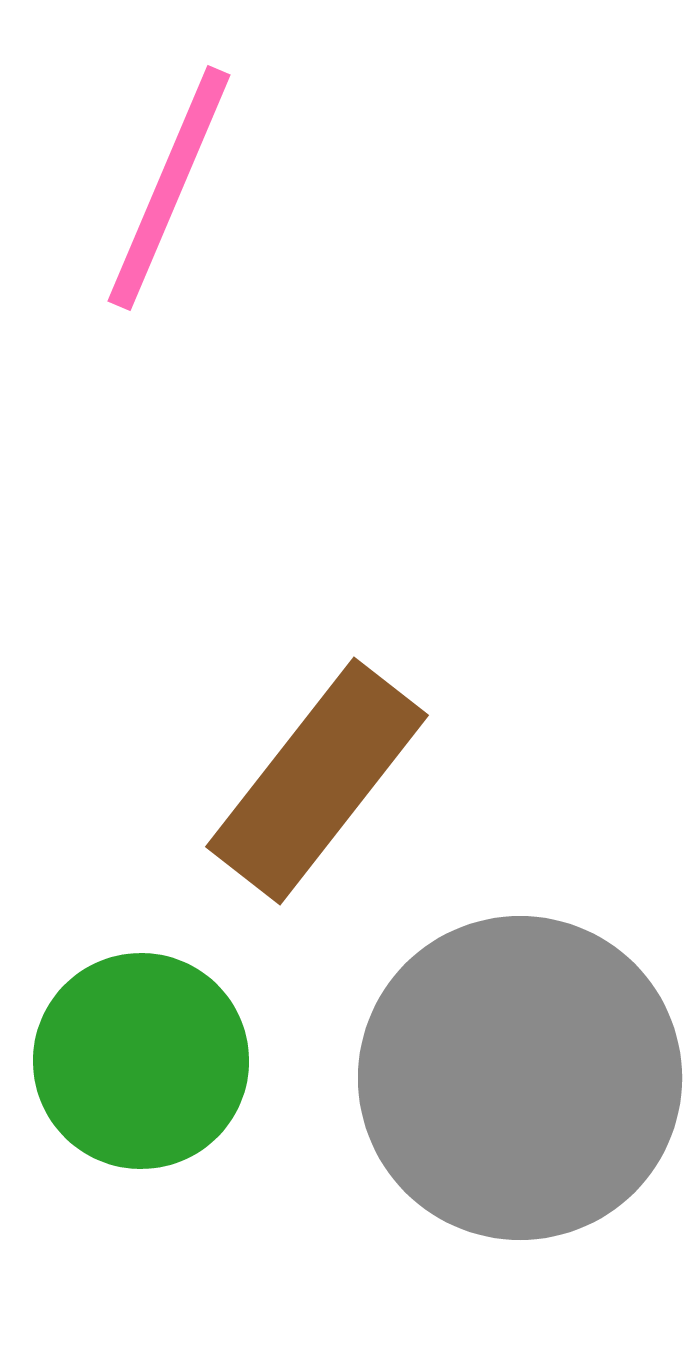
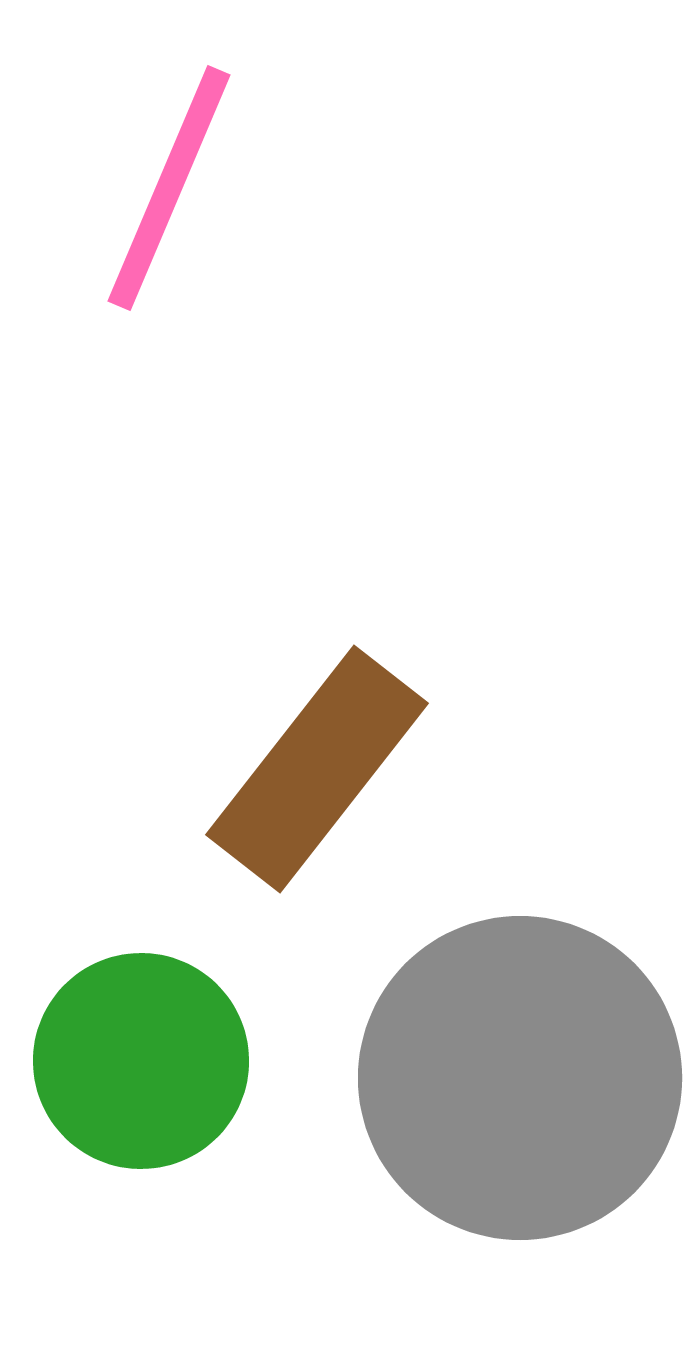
brown rectangle: moved 12 px up
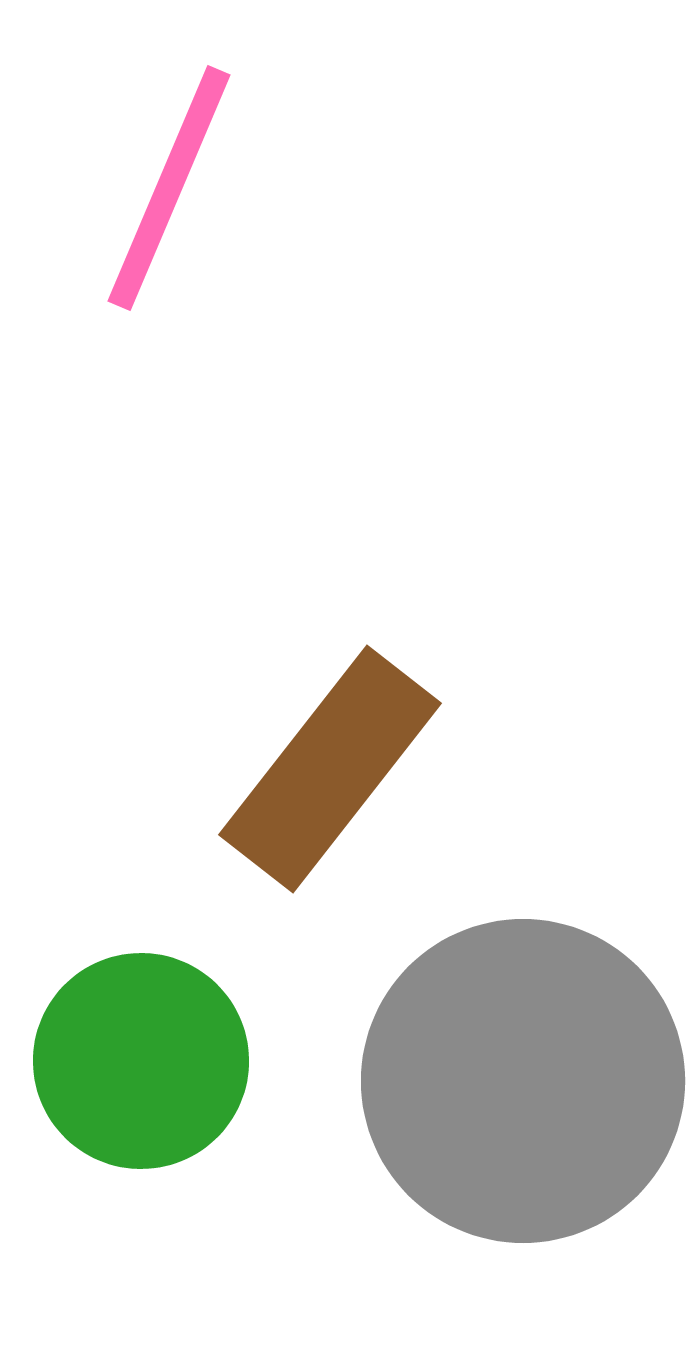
brown rectangle: moved 13 px right
gray circle: moved 3 px right, 3 px down
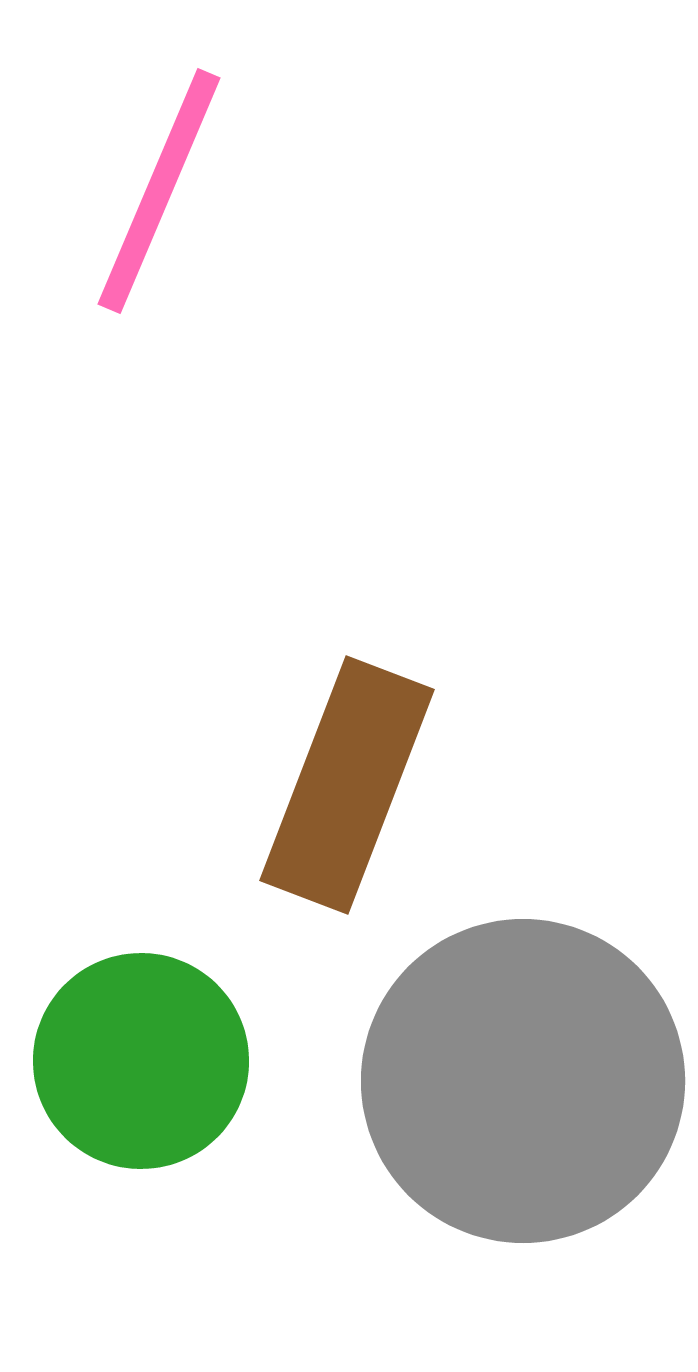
pink line: moved 10 px left, 3 px down
brown rectangle: moved 17 px right, 16 px down; rotated 17 degrees counterclockwise
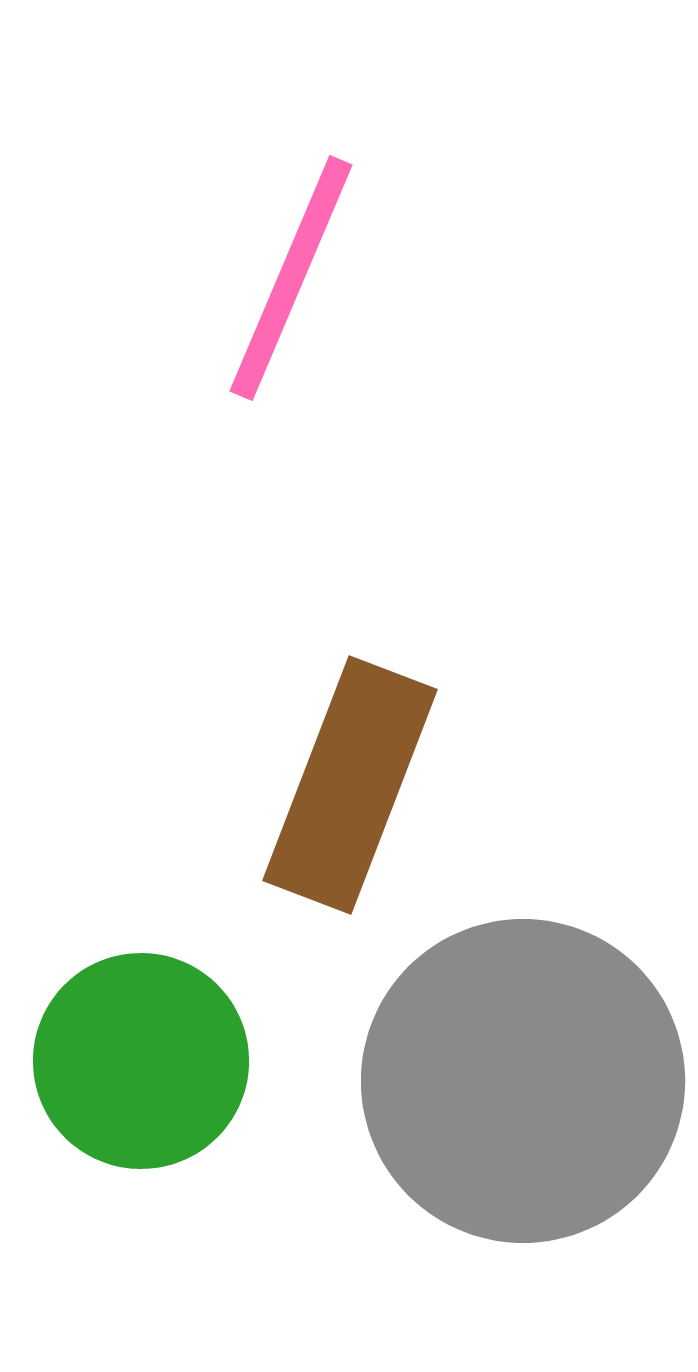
pink line: moved 132 px right, 87 px down
brown rectangle: moved 3 px right
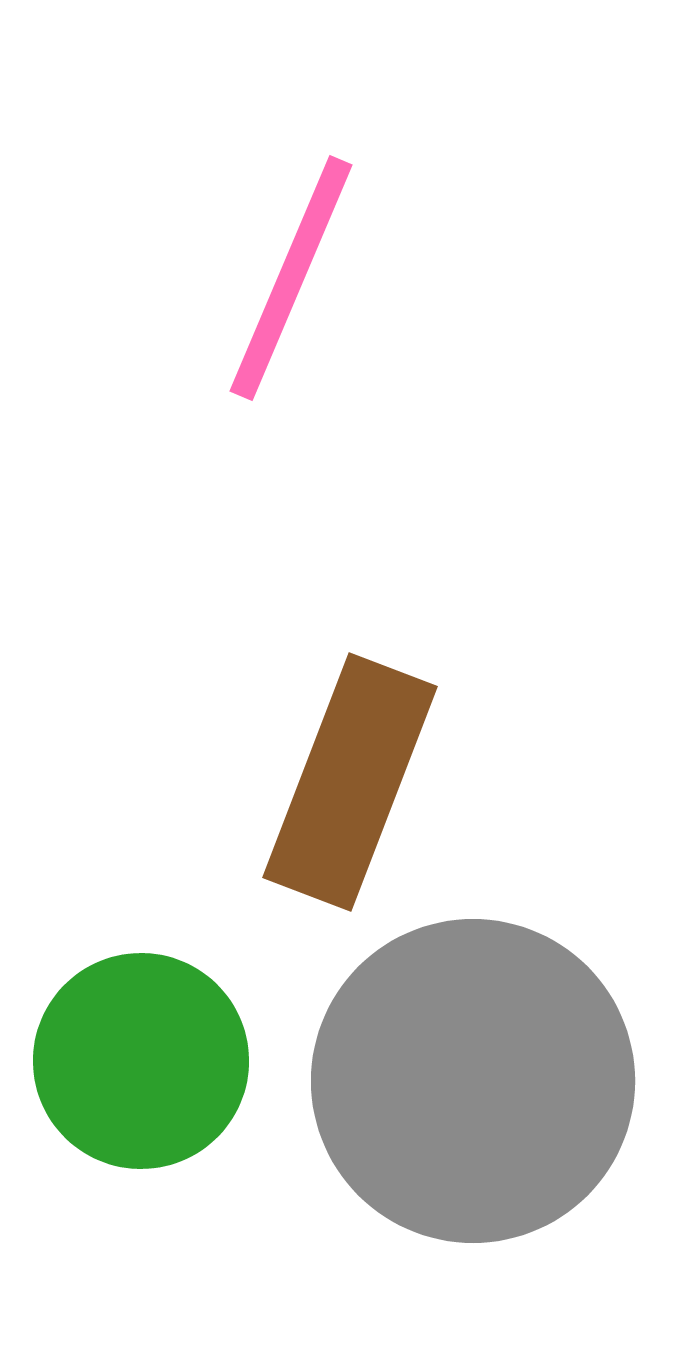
brown rectangle: moved 3 px up
gray circle: moved 50 px left
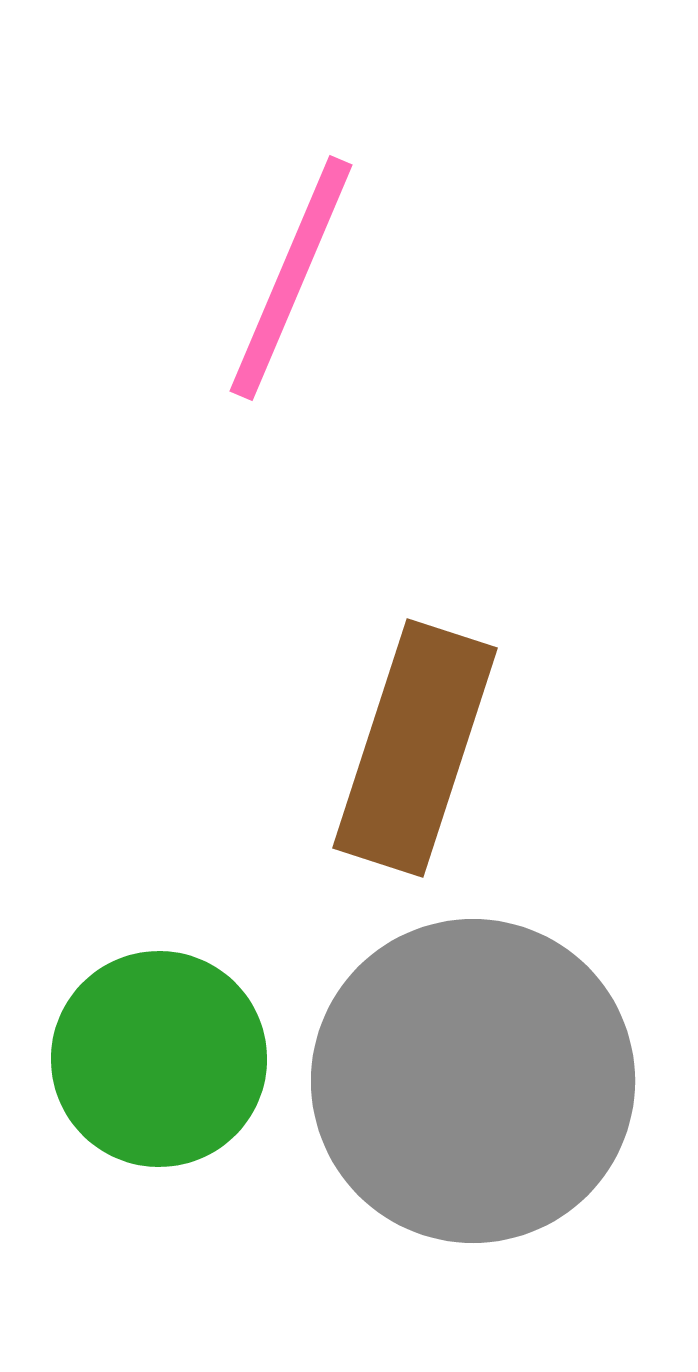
brown rectangle: moved 65 px right, 34 px up; rotated 3 degrees counterclockwise
green circle: moved 18 px right, 2 px up
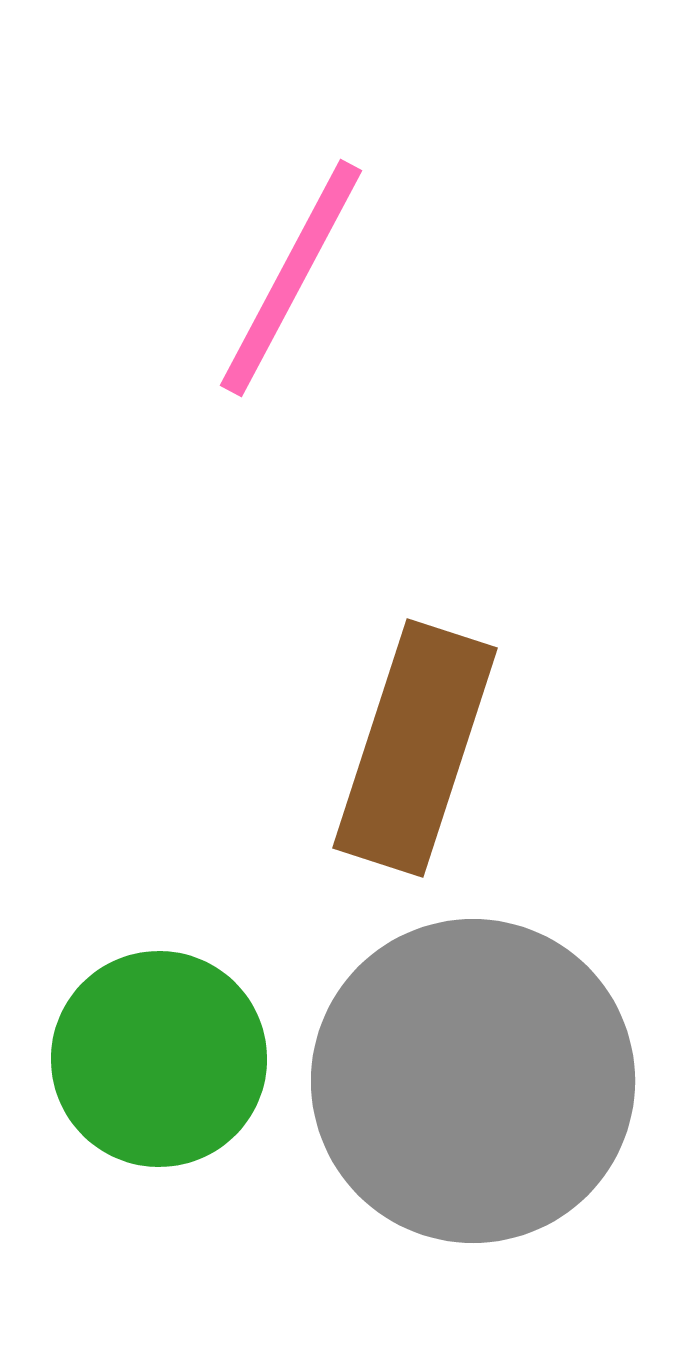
pink line: rotated 5 degrees clockwise
